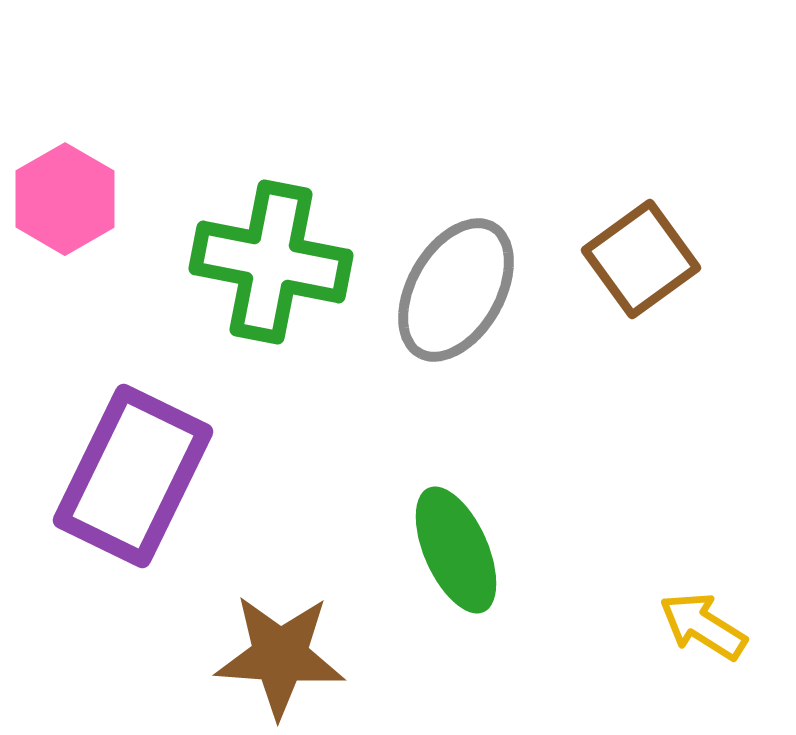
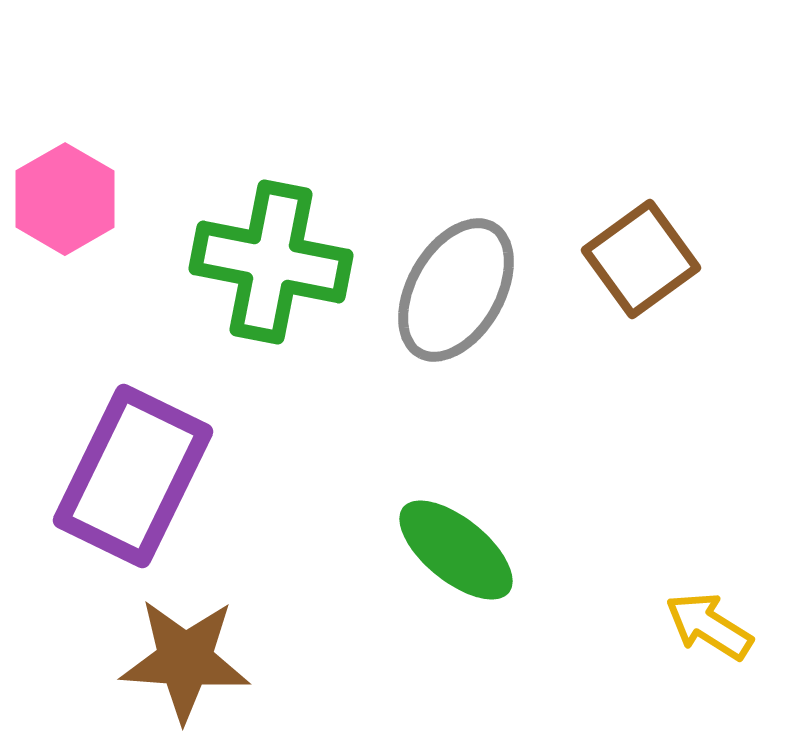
green ellipse: rotated 27 degrees counterclockwise
yellow arrow: moved 6 px right
brown star: moved 95 px left, 4 px down
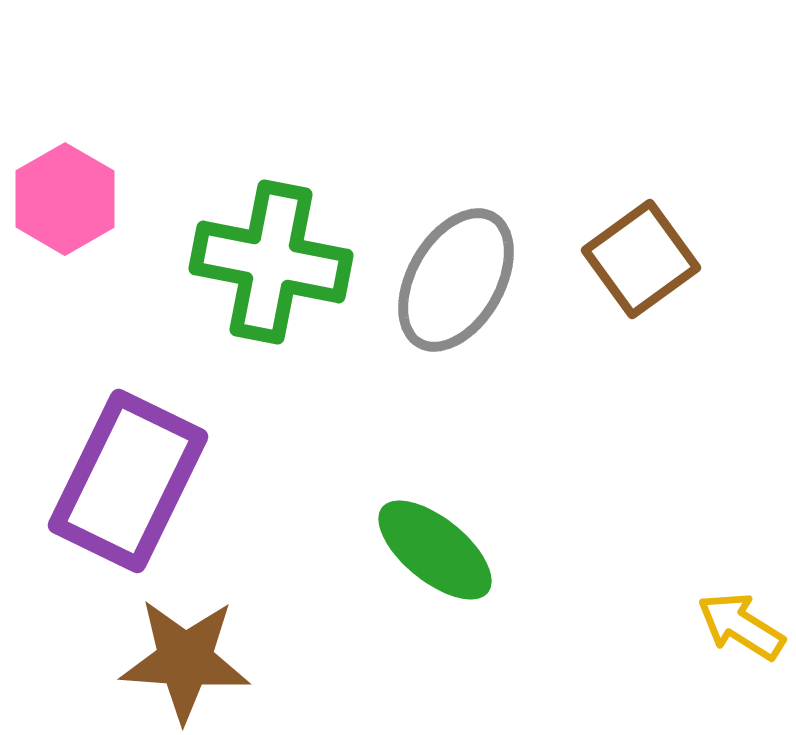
gray ellipse: moved 10 px up
purple rectangle: moved 5 px left, 5 px down
green ellipse: moved 21 px left
yellow arrow: moved 32 px right
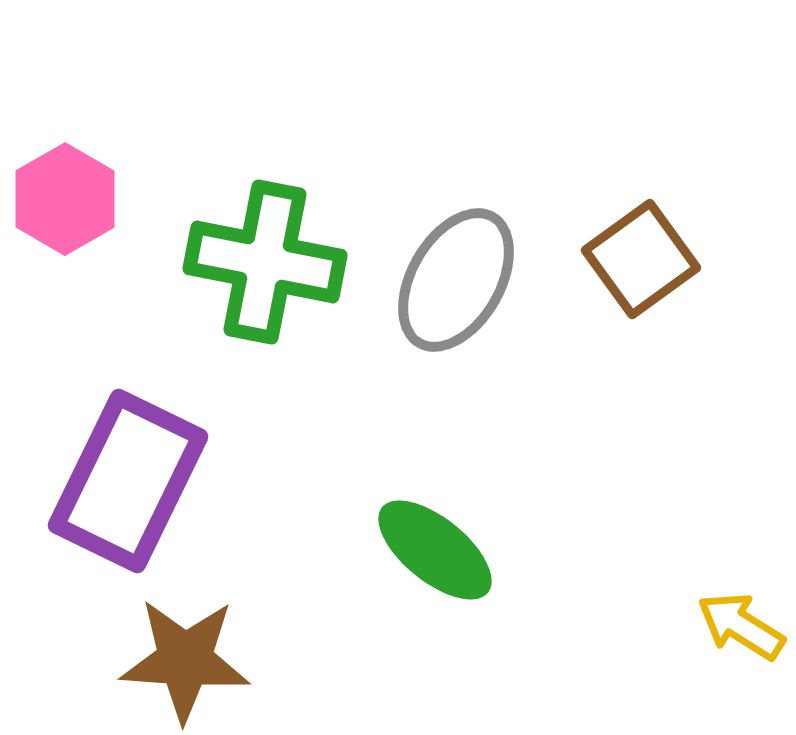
green cross: moved 6 px left
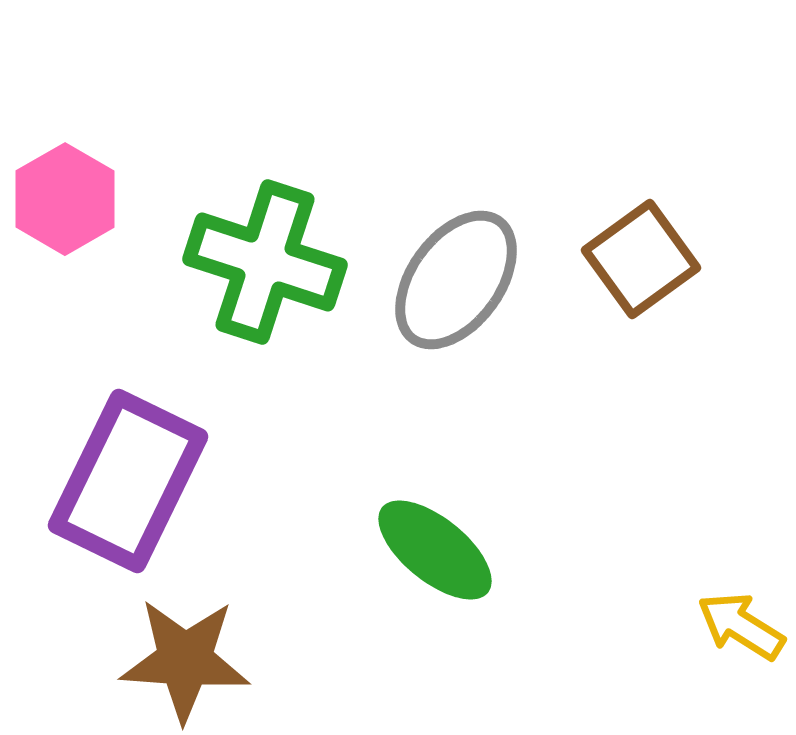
green cross: rotated 7 degrees clockwise
gray ellipse: rotated 6 degrees clockwise
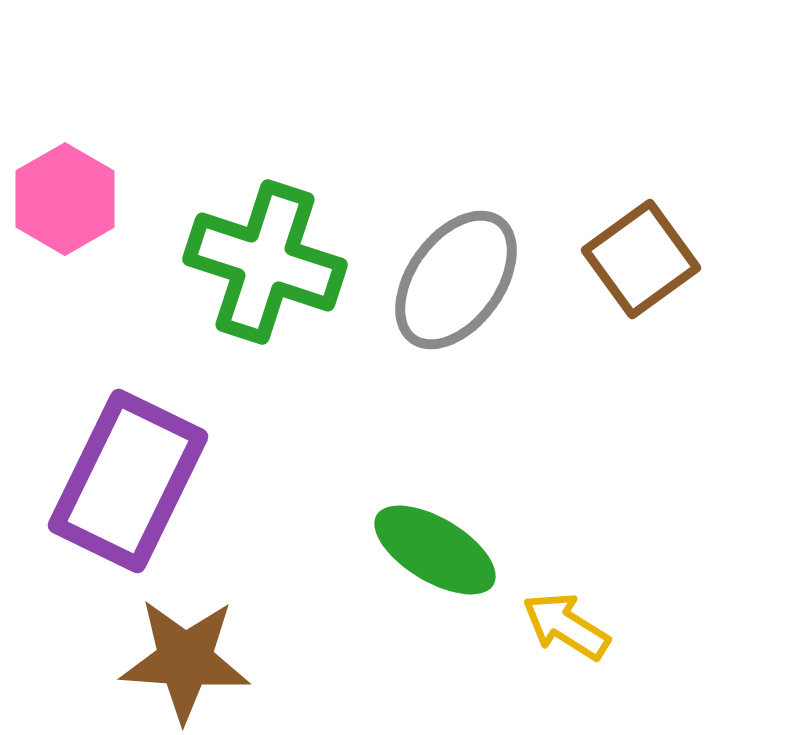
green ellipse: rotated 8 degrees counterclockwise
yellow arrow: moved 175 px left
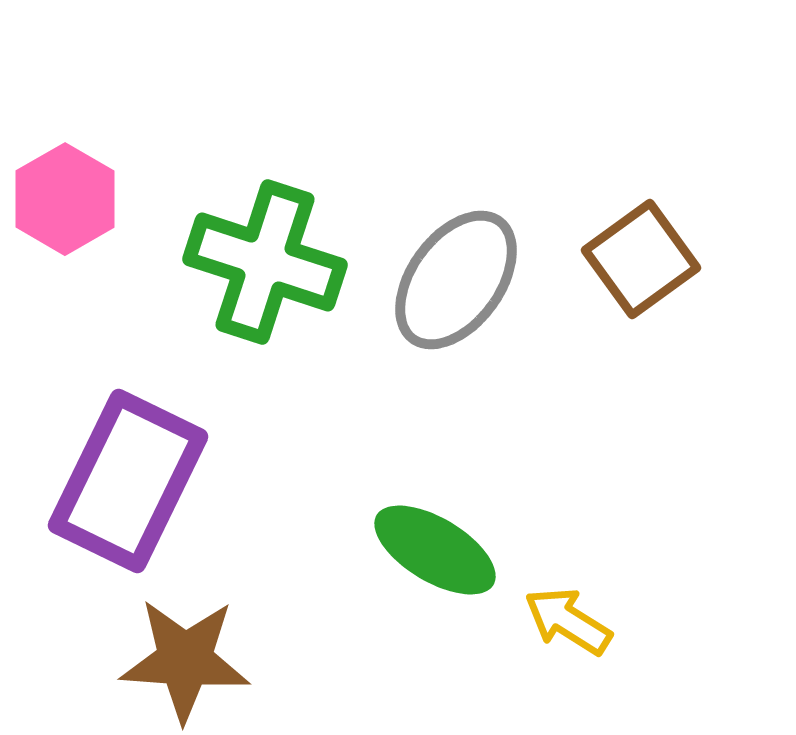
yellow arrow: moved 2 px right, 5 px up
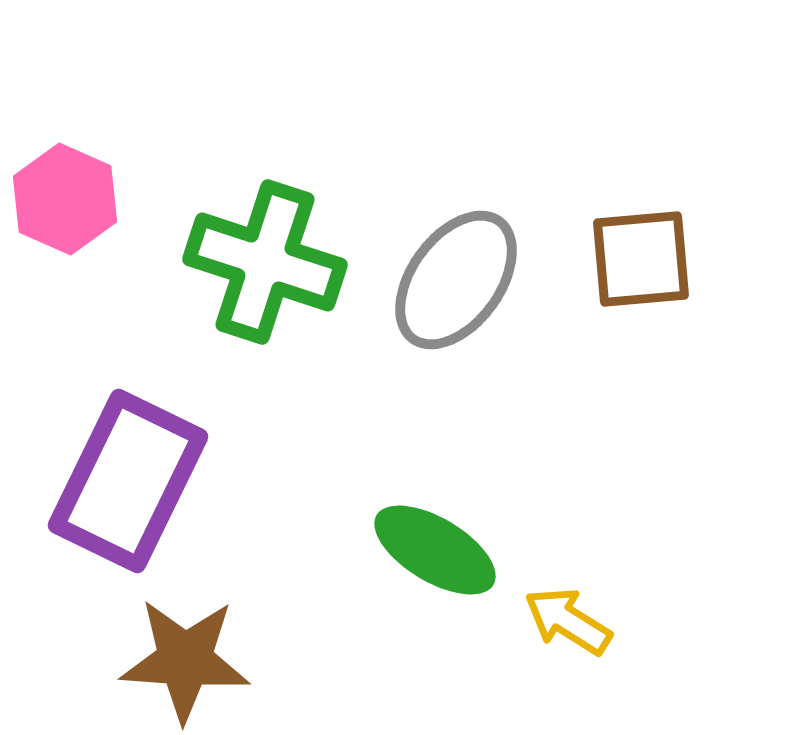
pink hexagon: rotated 6 degrees counterclockwise
brown square: rotated 31 degrees clockwise
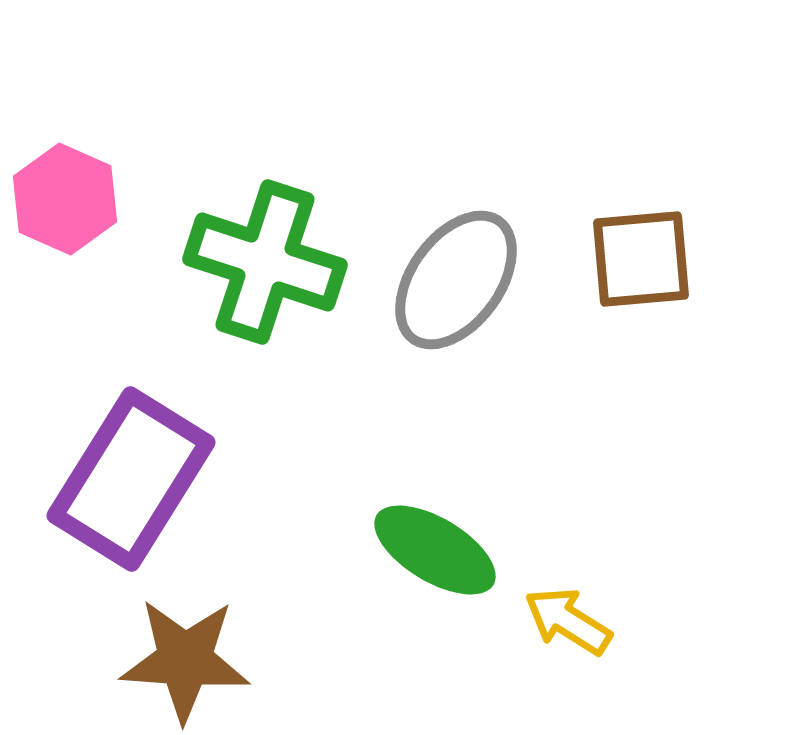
purple rectangle: moved 3 px right, 2 px up; rotated 6 degrees clockwise
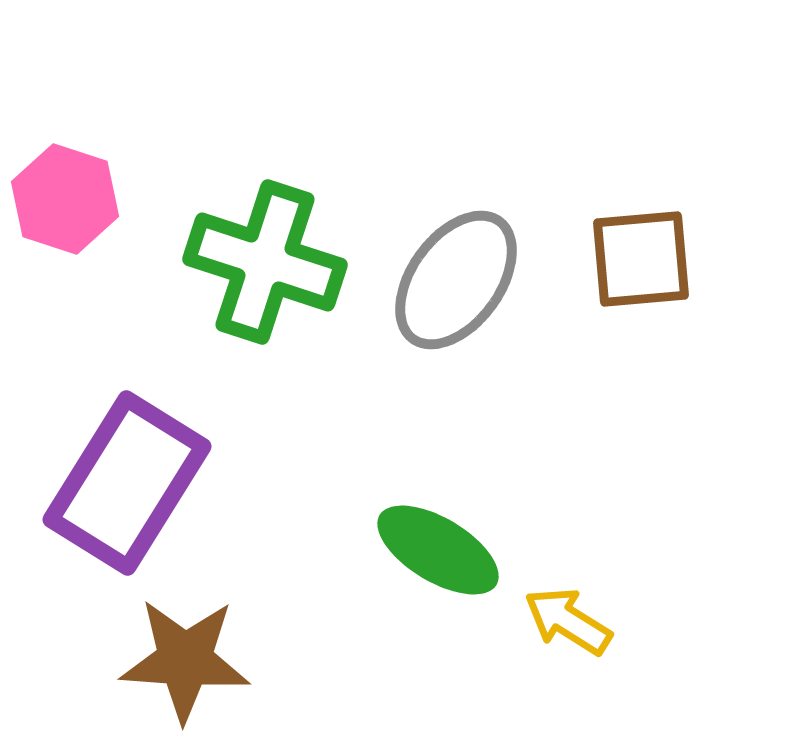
pink hexagon: rotated 6 degrees counterclockwise
purple rectangle: moved 4 px left, 4 px down
green ellipse: moved 3 px right
